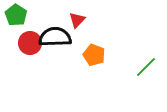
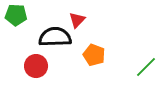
green pentagon: rotated 30 degrees counterclockwise
red circle: moved 6 px right, 23 px down
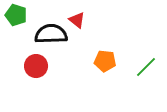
green pentagon: rotated 15 degrees clockwise
red triangle: rotated 36 degrees counterclockwise
black semicircle: moved 4 px left, 3 px up
orange pentagon: moved 11 px right, 6 px down; rotated 15 degrees counterclockwise
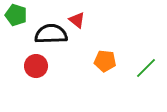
green line: moved 1 px down
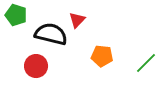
red triangle: rotated 36 degrees clockwise
black semicircle: rotated 16 degrees clockwise
orange pentagon: moved 3 px left, 5 px up
green line: moved 5 px up
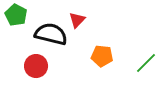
green pentagon: rotated 10 degrees clockwise
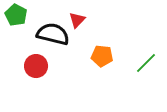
black semicircle: moved 2 px right
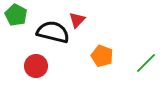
black semicircle: moved 2 px up
orange pentagon: rotated 15 degrees clockwise
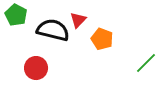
red triangle: moved 1 px right
black semicircle: moved 2 px up
orange pentagon: moved 17 px up
red circle: moved 2 px down
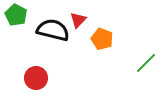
red circle: moved 10 px down
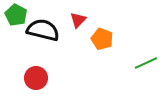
black semicircle: moved 10 px left
green line: rotated 20 degrees clockwise
